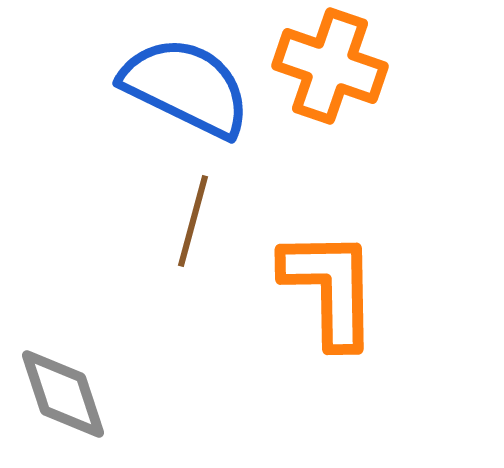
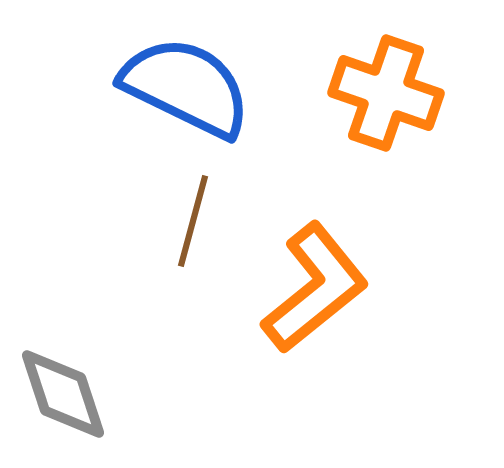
orange cross: moved 56 px right, 27 px down
orange L-shape: moved 15 px left; rotated 52 degrees clockwise
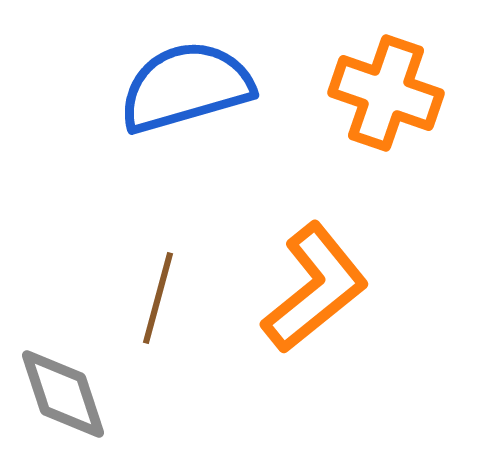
blue semicircle: rotated 42 degrees counterclockwise
brown line: moved 35 px left, 77 px down
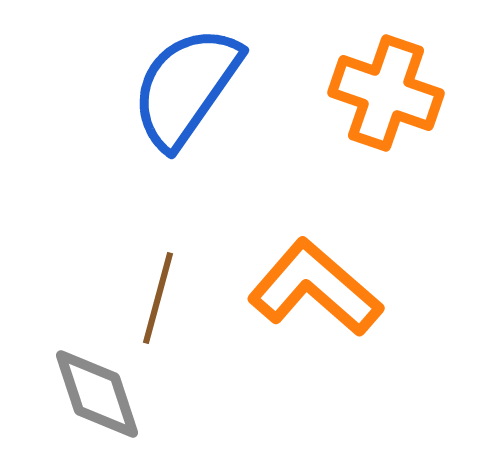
blue semicircle: rotated 39 degrees counterclockwise
orange L-shape: rotated 100 degrees counterclockwise
gray diamond: moved 34 px right
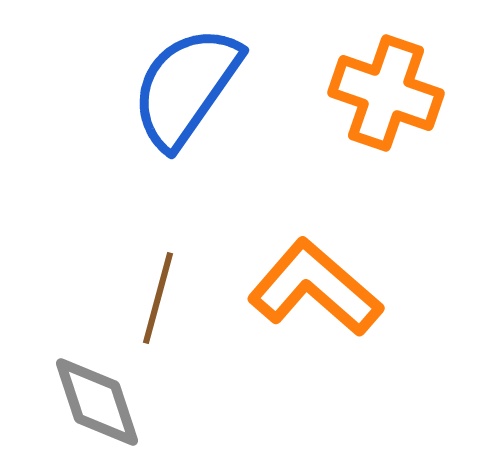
gray diamond: moved 8 px down
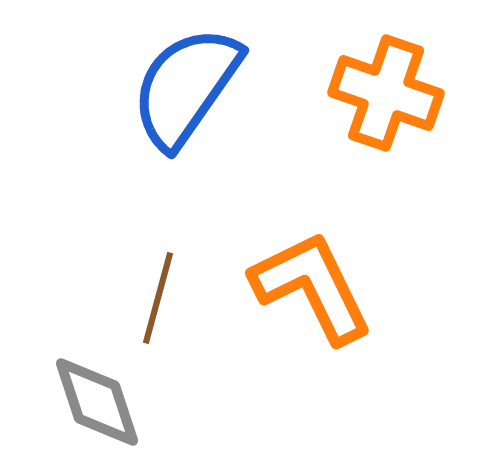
orange L-shape: moved 3 px left, 1 px up; rotated 23 degrees clockwise
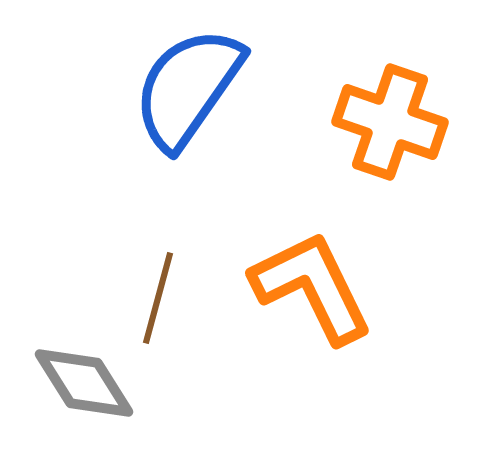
blue semicircle: moved 2 px right, 1 px down
orange cross: moved 4 px right, 29 px down
gray diamond: moved 13 px left, 19 px up; rotated 14 degrees counterclockwise
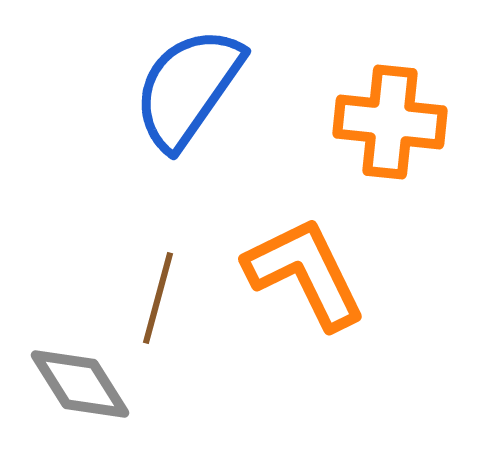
orange cross: rotated 13 degrees counterclockwise
orange L-shape: moved 7 px left, 14 px up
gray diamond: moved 4 px left, 1 px down
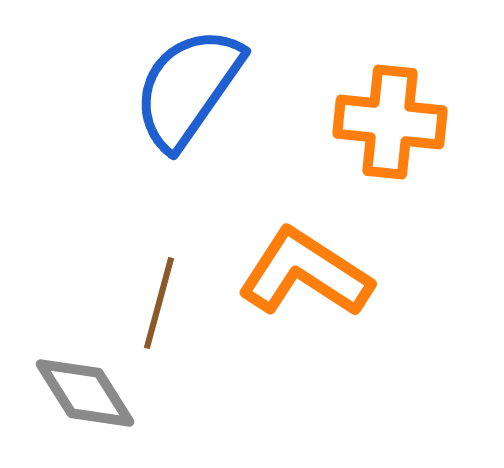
orange L-shape: rotated 31 degrees counterclockwise
brown line: moved 1 px right, 5 px down
gray diamond: moved 5 px right, 9 px down
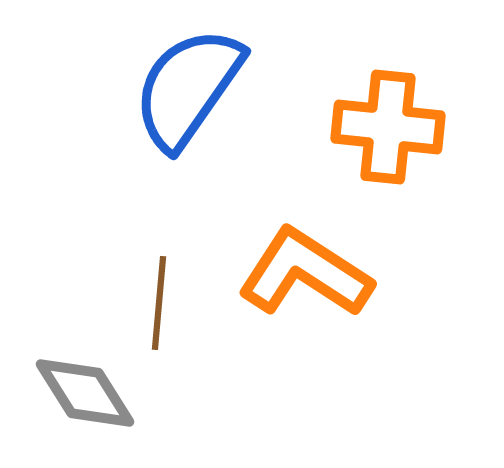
orange cross: moved 2 px left, 5 px down
brown line: rotated 10 degrees counterclockwise
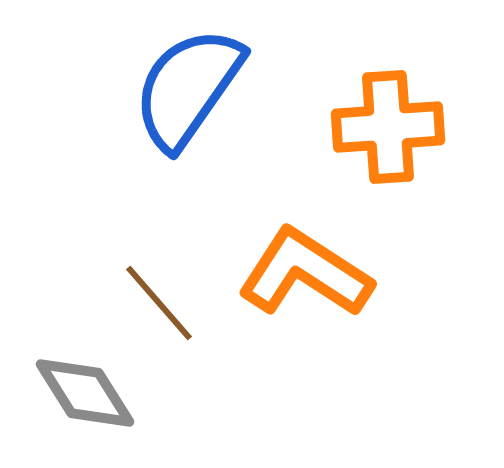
orange cross: rotated 10 degrees counterclockwise
brown line: rotated 46 degrees counterclockwise
